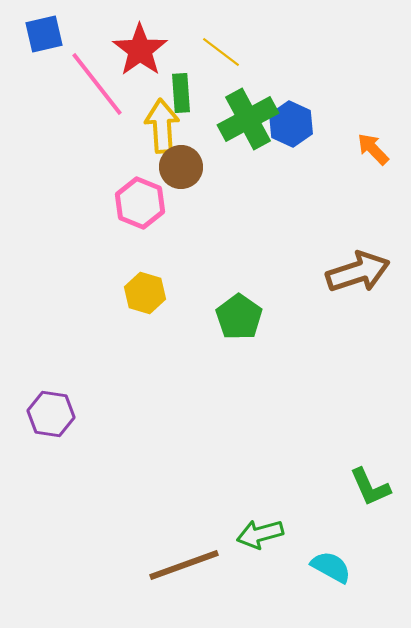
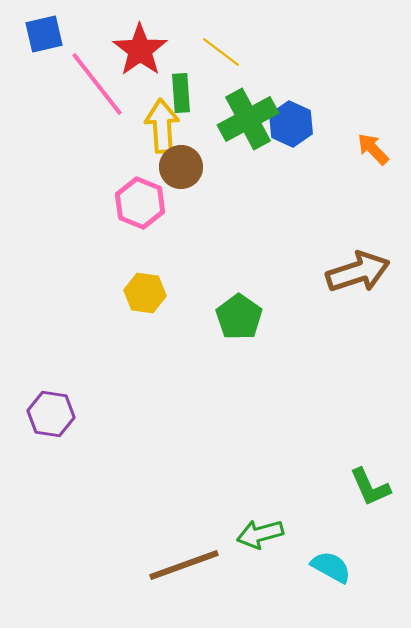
yellow hexagon: rotated 9 degrees counterclockwise
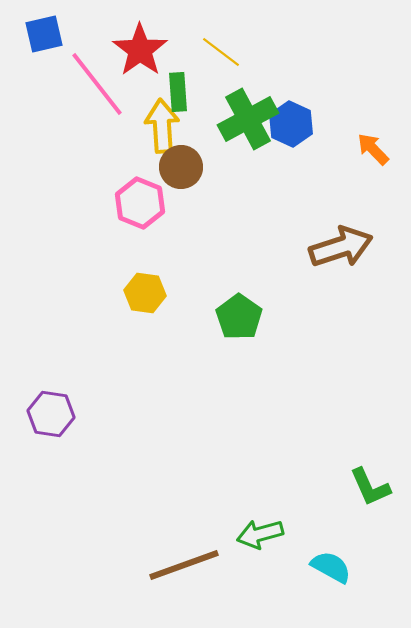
green rectangle: moved 3 px left, 1 px up
brown arrow: moved 17 px left, 25 px up
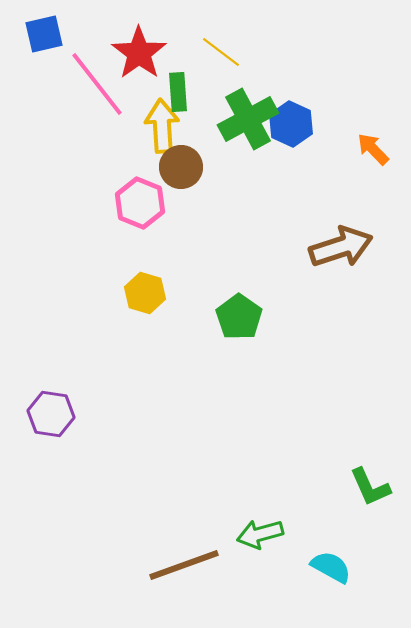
red star: moved 1 px left, 3 px down
yellow hexagon: rotated 9 degrees clockwise
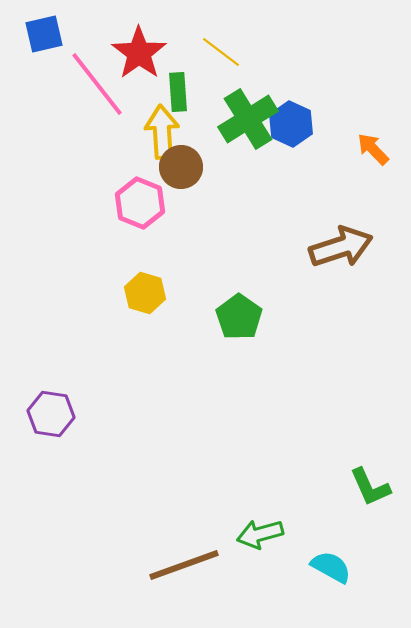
green cross: rotated 4 degrees counterclockwise
yellow arrow: moved 6 px down
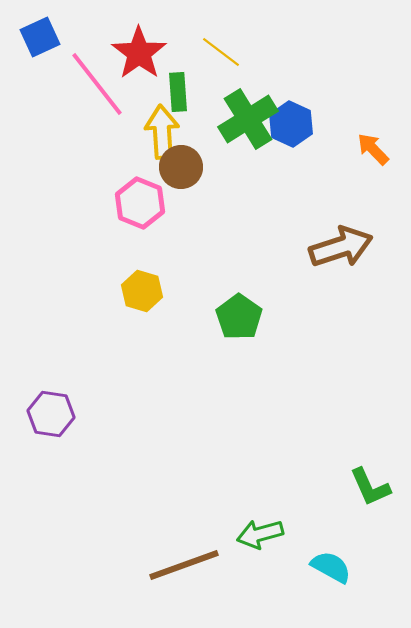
blue square: moved 4 px left, 3 px down; rotated 12 degrees counterclockwise
yellow hexagon: moved 3 px left, 2 px up
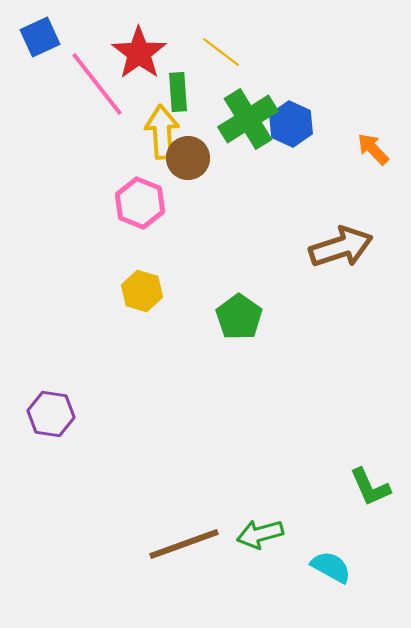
brown circle: moved 7 px right, 9 px up
brown line: moved 21 px up
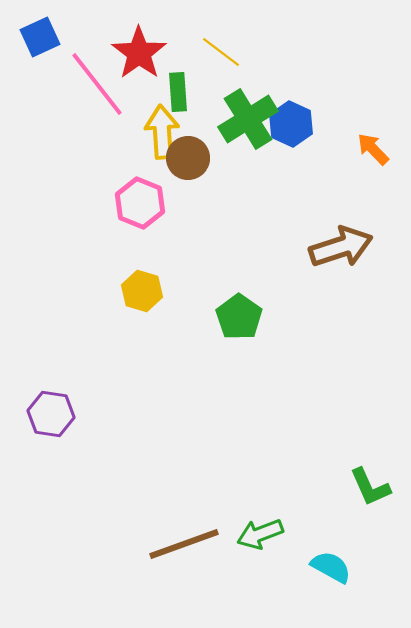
green arrow: rotated 6 degrees counterclockwise
